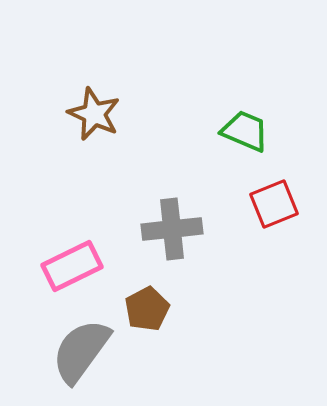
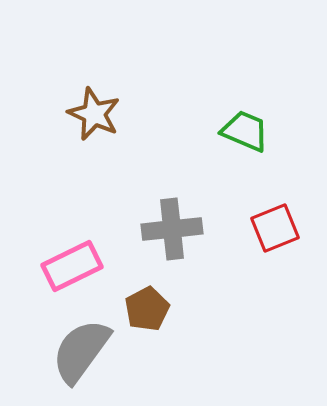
red square: moved 1 px right, 24 px down
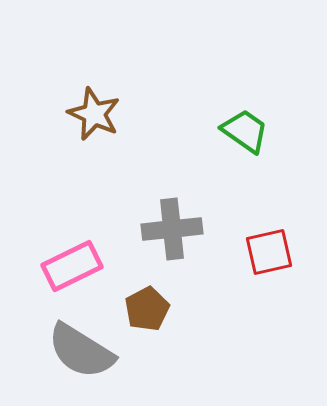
green trapezoid: rotated 12 degrees clockwise
red square: moved 6 px left, 24 px down; rotated 9 degrees clockwise
gray semicircle: rotated 94 degrees counterclockwise
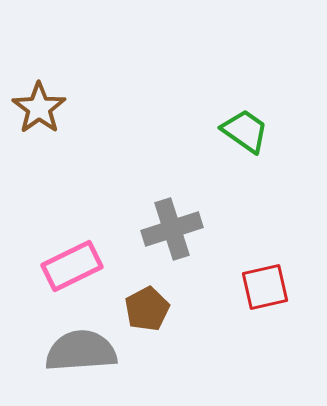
brown star: moved 55 px left, 6 px up; rotated 12 degrees clockwise
gray cross: rotated 12 degrees counterclockwise
red square: moved 4 px left, 35 px down
gray semicircle: rotated 144 degrees clockwise
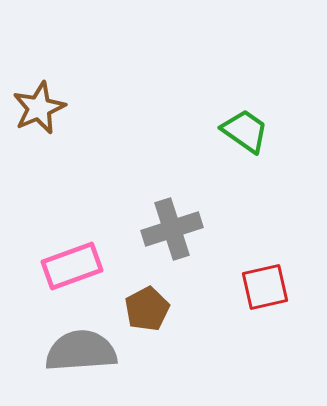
brown star: rotated 12 degrees clockwise
pink rectangle: rotated 6 degrees clockwise
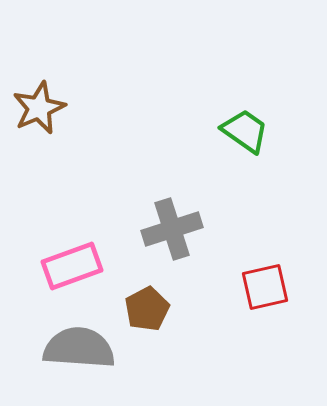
gray semicircle: moved 2 px left, 3 px up; rotated 8 degrees clockwise
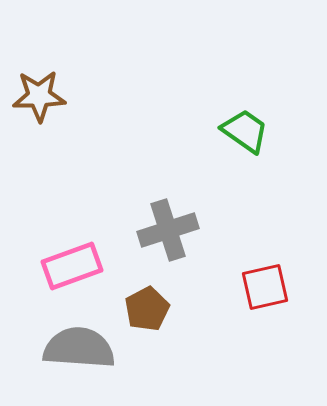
brown star: moved 12 px up; rotated 22 degrees clockwise
gray cross: moved 4 px left, 1 px down
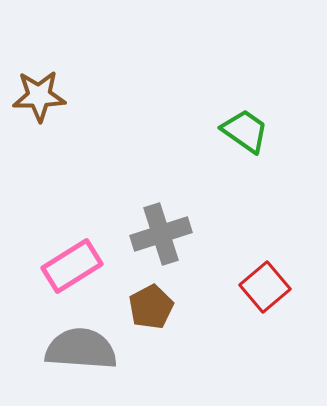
gray cross: moved 7 px left, 4 px down
pink rectangle: rotated 12 degrees counterclockwise
red square: rotated 27 degrees counterclockwise
brown pentagon: moved 4 px right, 2 px up
gray semicircle: moved 2 px right, 1 px down
